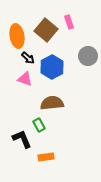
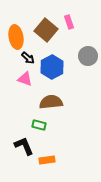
orange ellipse: moved 1 px left, 1 px down
brown semicircle: moved 1 px left, 1 px up
green rectangle: rotated 48 degrees counterclockwise
black L-shape: moved 2 px right, 7 px down
orange rectangle: moved 1 px right, 3 px down
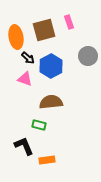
brown square: moved 2 px left; rotated 35 degrees clockwise
blue hexagon: moved 1 px left, 1 px up
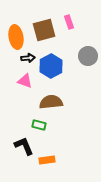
black arrow: rotated 48 degrees counterclockwise
pink triangle: moved 2 px down
